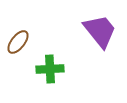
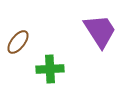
purple trapezoid: rotated 6 degrees clockwise
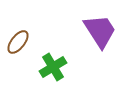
green cross: moved 3 px right, 2 px up; rotated 28 degrees counterclockwise
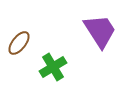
brown ellipse: moved 1 px right, 1 px down
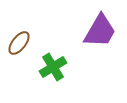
purple trapezoid: rotated 63 degrees clockwise
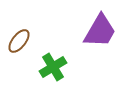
brown ellipse: moved 2 px up
